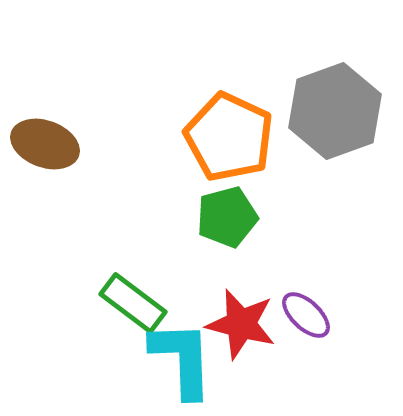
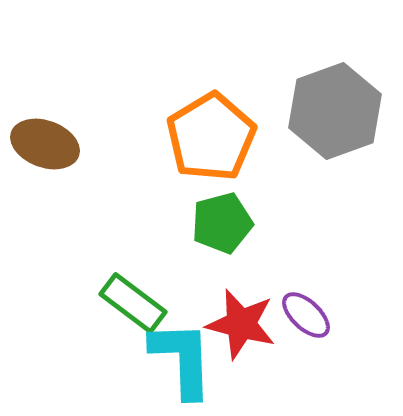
orange pentagon: moved 18 px left; rotated 16 degrees clockwise
green pentagon: moved 5 px left, 6 px down
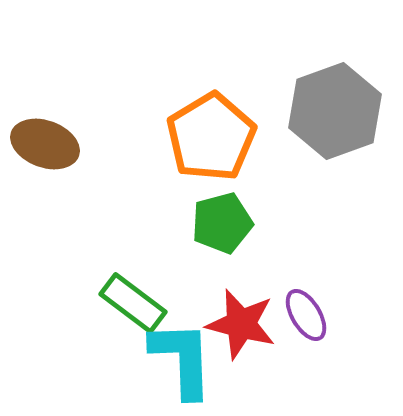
purple ellipse: rotated 16 degrees clockwise
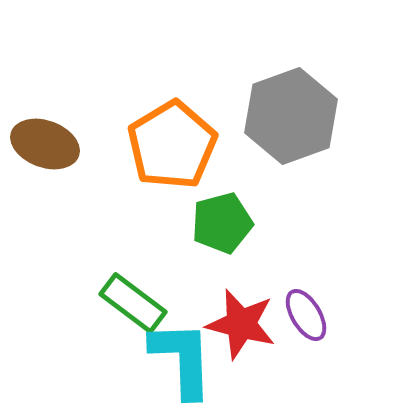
gray hexagon: moved 44 px left, 5 px down
orange pentagon: moved 39 px left, 8 px down
